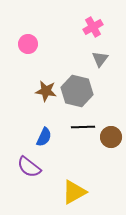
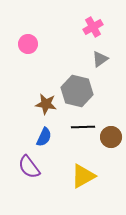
gray triangle: rotated 18 degrees clockwise
brown star: moved 13 px down
purple semicircle: rotated 15 degrees clockwise
yellow triangle: moved 9 px right, 16 px up
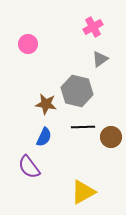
yellow triangle: moved 16 px down
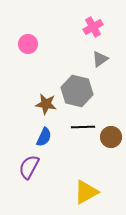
purple semicircle: rotated 65 degrees clockwise
yellow triangle: moved 3 px right
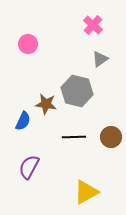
pink cross: moved 2 px up; rotated 18 degrees counterclockwise
black line: moved 9 px left, 10 px down
blue semicircle: moved 21 px left, 16 px up
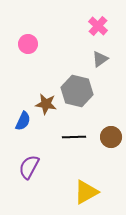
pink cross: moved 5 px right, 1 px down
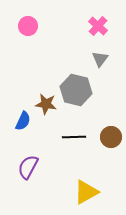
pink circle: moved 18 px up
gray triangle: rotated 18 degrees counterclockwise
gray hexagon: moved 1 px left, 1 px up
purple semicircle: moved 1 px left
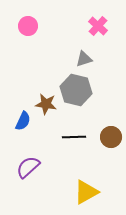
gray triangle: moved 16 px left; rotated 36 degrees clockwise
purple semicircle: rotated 20 degrees clockwise
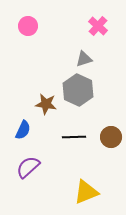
gray hexagon: moved 2 px right; rotated 12 degrees clockwise
blue semicircle: moved 9 px down
yellow triangle: rotated 8 degrees clockwise
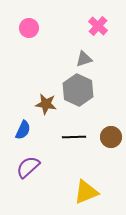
pink circle: moved 1 px right, 2 px down
